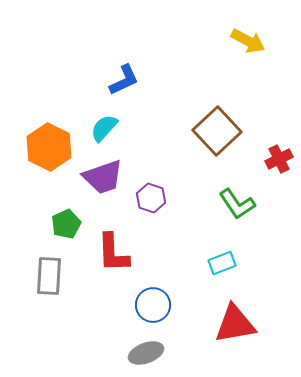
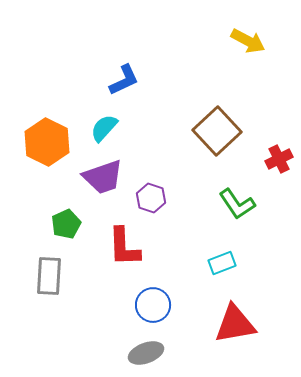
orange hexagon: moved 2 px left, 5 px up
red L-shape: moved 11 px right, 6 px up
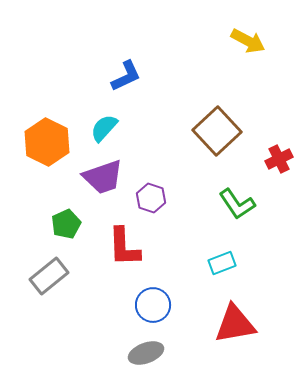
blue L-shape: moved 2 px right, 4 px up
gray rectangle: rotated 48 degrees clockwise
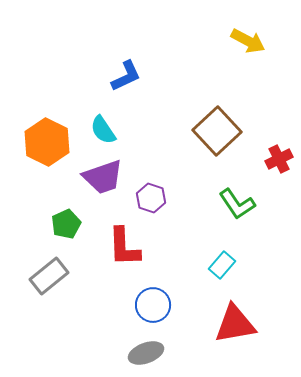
cyan semicircle: moved 1 px left, 2 px down; rotated 76 degrees counterclockwise
cyan rectangle: moved 2 px down; rotated 28 degrees counterclockwise
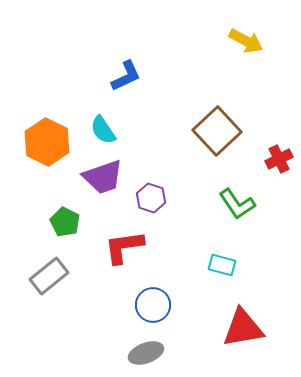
yellow arrow: moved 2 px left
green pentagon: moved 1 px left, 2 px up; rotated 20 degrees counterclockwise
red L-shape: rotated 84 degrees clockwise
cyan rectangle: rotated 64 degrees clockwise
red triangle: moved 8 px right, 4 px down
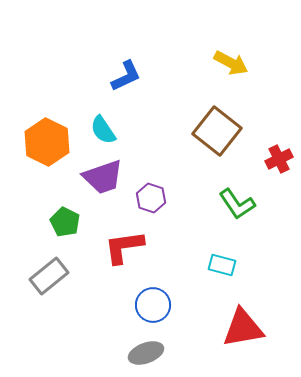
yellow arrow: moved 15 px left, 22 px down
brown square: rotated 9 degrees counterclockwise
